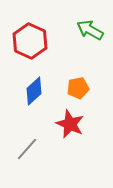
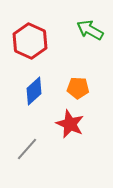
orange pentagon: rotated 15 degrees clockwise
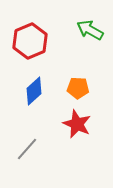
red hexagon: rotated 12 degrees clockwise
red star: moved 7 px right
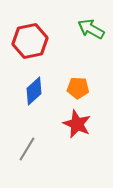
green arrow: moved 1 px right, 1 px up
red hexagon: rotated 12 degrees clockwise
gray line: rotated 10 degrees counterclockwise
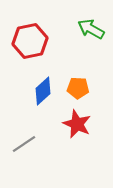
blue diamond: moved 9 px right
gray line: moved 3 px left, 5 px up; rotated 25 degrees clockwise
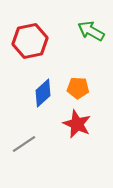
green arrow: moved 2 px down
blue diamond: moved 2 px down
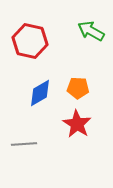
red hexagon: rotated 24 degrees clockwise
blue diamond: moved 3 px left; rotated 12 degrees clockwise
red star: rotated 8 degrees clockwise
gray line: rotated 30 degrees clockwise
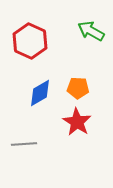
red hexagon: rotated 12 degrees clockwise
red star: moved 2 px up
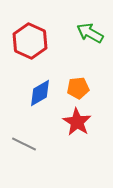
green arrow: moved 1 px left, 2 px down
orange pentagon: rotated 10 degrees counterclockwise
gray line: rotated 30 degrees clockwise
